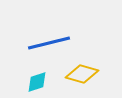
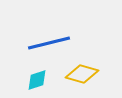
cyan diamond: moved 2 px up
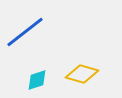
blue line: moved 24 px left, 11 px up; rotated 24 degrees counterclockwise
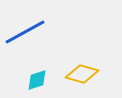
blue line: rotated 9 degrees clockwise
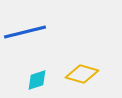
blue line: rotated 15 degrees clockwise
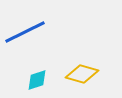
blue line: rotated 12 degrees counterclockwise
